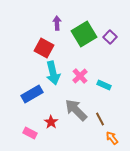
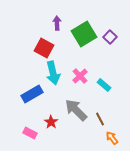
cyan rectangle: rotated 16 degrees clockwise
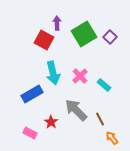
red square: moved 8 px up
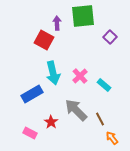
green square: moved 1 px left, 18 px up; rotated 25 degrees clockwise
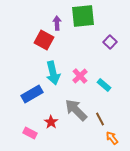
purple square: moved 5 px down
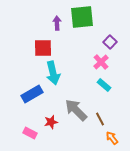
green square: moved 1 px left, 1 px down
red square: moved 1 px left, 8 px down; rotated 30 degrees counterclockwise
pink cross: moved 21 px right, 14 px up
red star: rotated 24 degrees clockwise
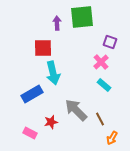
purple square: rotated 24 degrees counterclockwise
orange arrow: rotated 112 degrees counterclockwise
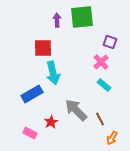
purple arrow: moved 3 px up
red star: rotated 16 degrees counterclockwise
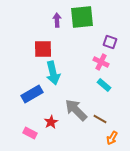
red square: moved 1 px down
pink cross: rotated 21 degrees counterclockwise
brown line: rotated 32 degrees counterclockwise
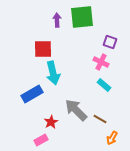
pink rectangle: moved 11 px right, 7 px down; rotated 56 degrees counterclockwise
